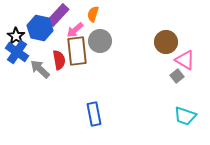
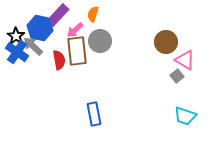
gray arrow: moved 7 px left, 23 px up
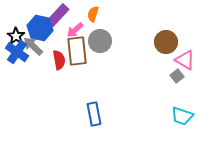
cyan trapezoid: moved 3 px left
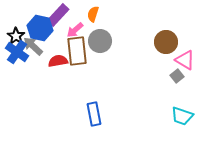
red semicircle: moved 1 px left, 1 px down; rotated 90 degrees counterclockwise
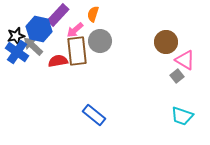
blue hexagon: moved 1 px left, 1 px down
black star: rotated 24 degrees clockwise
blue rectangle: moved 1 px down; rotated 40 degrees counterclockwise
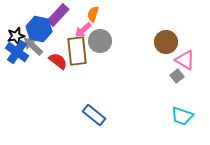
pink arrow: moved 8 px right
red semicircle: rotated 48 degrees clockwise
